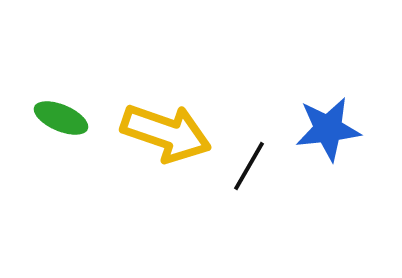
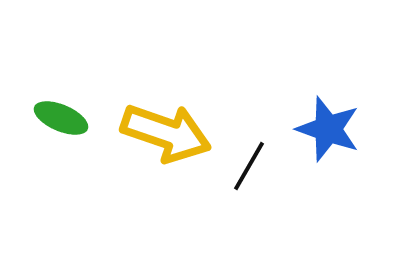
blue star: rotated 26 degrees clockwise
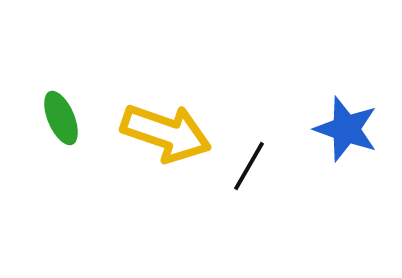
green ellipse: rotated 44 degrees clockwise
blue star: moved 18 px right
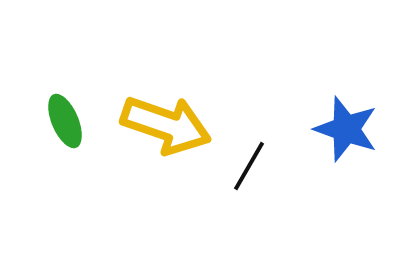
green ellipse: moved 4 px right, 3 px down
yellow arrow: moved 8 px up
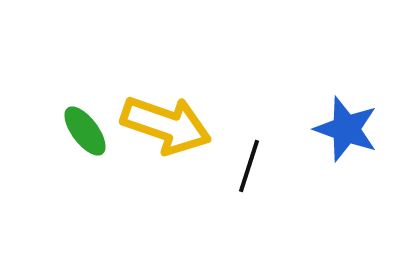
green ellipse: moved 20 px right, 10 px down; rotated 14 degrees counterclockwise
black line: rotated 12 degrees counterclockwise
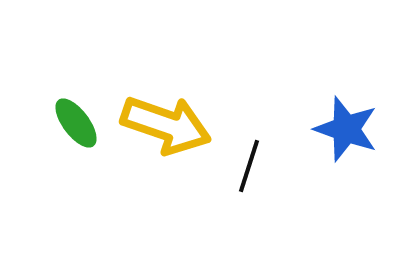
green ellipse: moved 9 px left, 8 px up
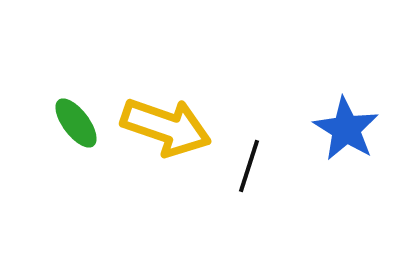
yellow arrow: moved 2 px down
blue star: rotated 12 degrees clockwise
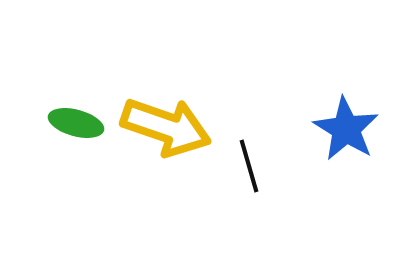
green ellipse: rotated 38 degrees counterclockwise
black line: rotated 34 degrees counterclockwise
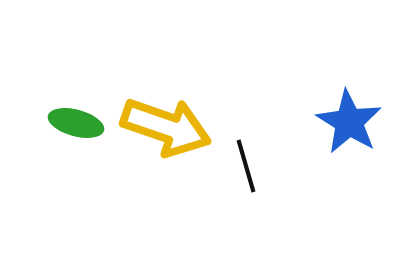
blue star: moved 3 px right, 7 px up
black line: moved 3 px left
